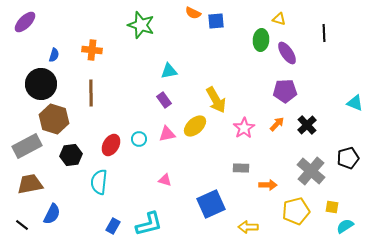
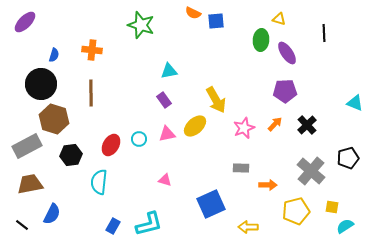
orange arrow at (277, 124): moved 2 px left
pink star at (244, 128): rotated 10 degrees clockwise
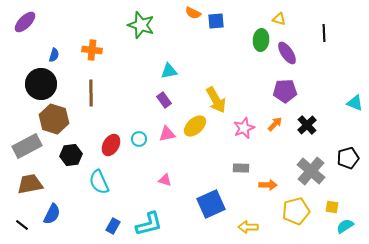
cyan semicircle at (99, 182): rotated 30 degrees counterclockwise
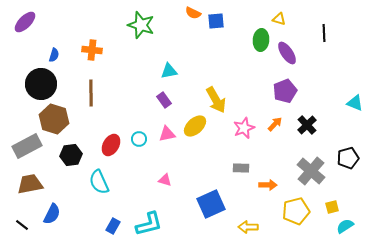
purple pentagon at (285, 91): rotated 20 degrees counterclockwise
yellow square at (332, 207): rotated 24 degrees counterclockwise
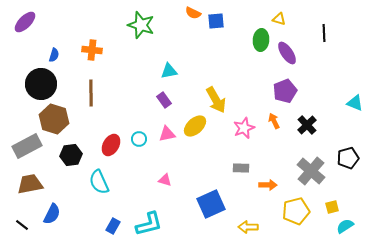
orange arrow at (275, 124): moved 1 px left, 3 px up; rotated 70 degrees counterclockwise
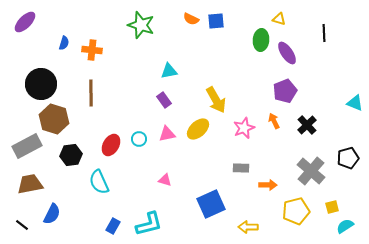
orange semicircle at (193, 13): moved 2 px left, 6 px down
blue semicircle at (54, 55): moved 10 px right, 12 px up
yellow ellipse at (195, 126): moved 3 px right, 3 px down
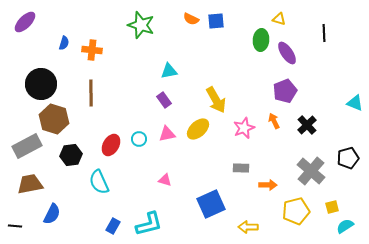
black line at (22, 225): moved 7 px left, 1 px down; rotated 32 degrees counterclockwise
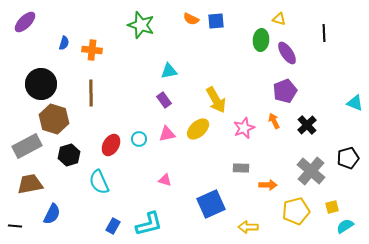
black hexagon at (71, 155): moved 2 px left; rotated 10 degrees counterclockwise
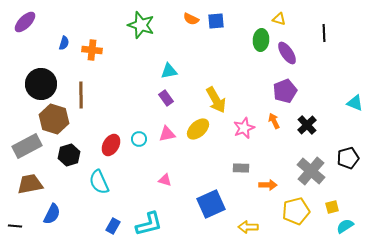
brown line at (91, 93): moved 10 px left, 2 px down
purple rectangle at (164, 100): moved 2 px right, 2 px up
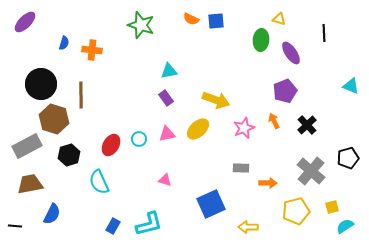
purple ellipse at (287, 53): moved 4 px right
yellow arrow at (216, 100): rotated 40 degrees counterclockwise
cyan triangle at (355, 103): moved 4 px left, 17 px up
orange arrow at (268, 185): moved 2 px up
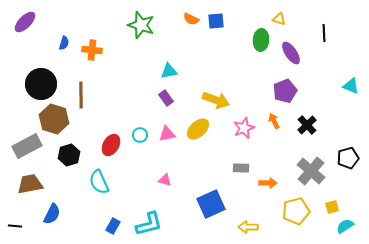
cyan circle at (139, 139): moved 1 px right, 4 px up
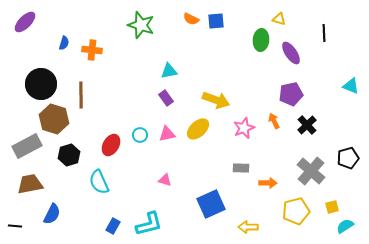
purple pentagon at (285, 91): moved 6 px right, 3 px down; rotated 10 degrees clockwise
